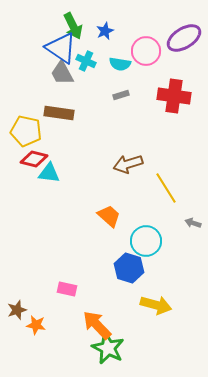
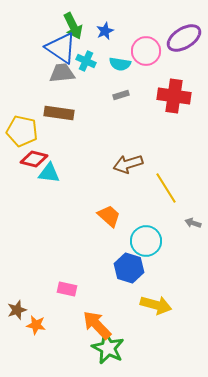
gray trapezoid: rotated 112 degrees clockwise
yellow pentagon: moved 4 px left
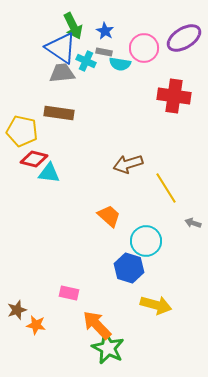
blue star: rotated 18 degrees counterclockwise
pink circle: moved 2 px left, 3 px up
gray rectangle: moved 17 px left, 43 px up; rotated 28 degrees clockwise
pink rectangle: moved 2 px right, 4 px down
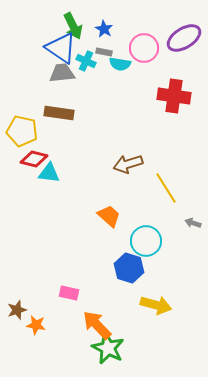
blue star: moved 1 px left, 2 px up
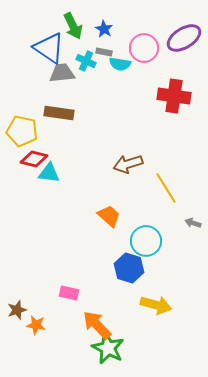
blue triangle: moved 12 px left
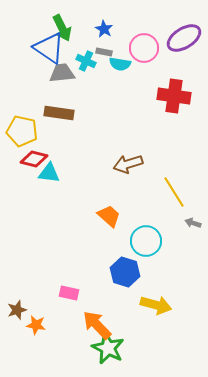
green arrow: moved 11 px left, 2 px down
yellow line: moved 8 px right, 4 px down
blue hexagon: moved 4 px left, 4 px down
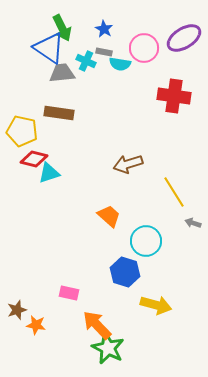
cyan triangle: rotated 25 degrees counterclockwise
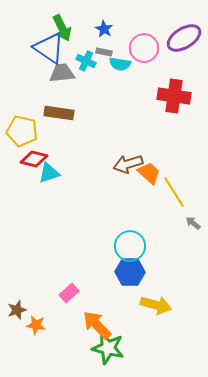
orange trapezoid: moved 40 px right, 43 px up
gray arrow: rotated 21 degrees clockwise
cyan circle: moved 16 px left, 5 px down
blue hexagon: moved 5 px right; rotated 16 degrees counterclockwise
pink rectangle: rotated 54 degrees counterclockwise
green star: rotated 12 degrees counterclockwise
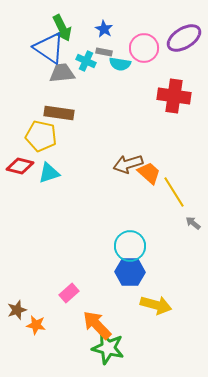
yellow pentagon: moved 19 px right, 5 px down
red diamond: moved 14 px left, 7 px down
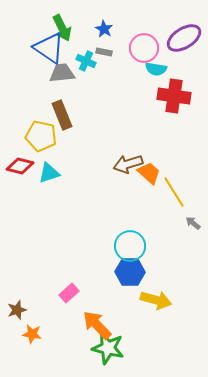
cyan semicircle: moved 36 px right, 5 px down
brown rectangle: moved 3 px right, 2 px down; rotated 60 degrees clockwise
yellow arrow: moved 5 px up
orange star: moved 4 px left, 9 px down
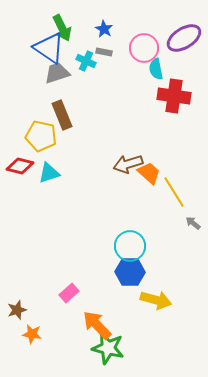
cyan semicircle: rotated 70 degrees clockwise
gray trapezoid: moved 5 px left; rotated 12 degrees counterclockwise
